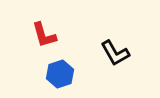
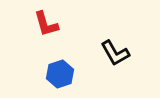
red L-shape: moved 2 px right, 11 px up
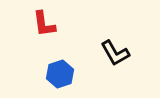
red L-shape: moved 2 px left; rotated 8 degrees clockwise
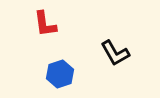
red L-shape: moved 1 px right
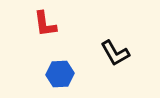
blue hexagon: rotated 16 degrees clockwise
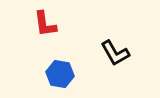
blue hexagon: rotated 12 degrees clockwise
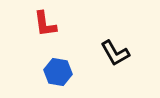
blue hexagon: moved 2 px left, 2 px up
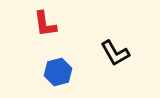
blue hexagon: rotated 24 degrees counterclockwise
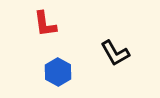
blue hexagon: rotated 16 degrees counterclockwise
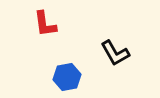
blue hexagon: moved 9 px right, 5 px down; rotated 20 degrees clockwise
